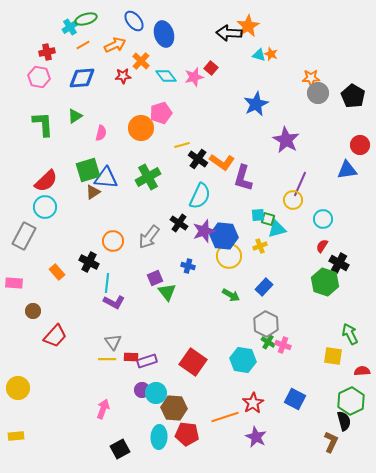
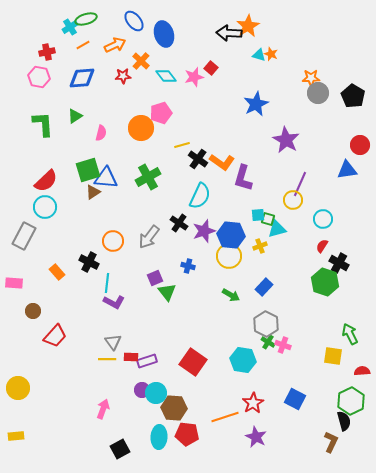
blue hexagon at (224, 236): moved 7 px right, 1 px up
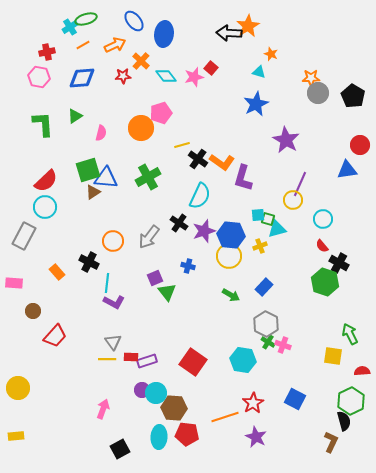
blue ellipse at (164, 34): rotated 25 degrees clockwise
cyan triangle at (259, 55): moved 17 px down
red semicircle at (322, 246): rotated 72 degrees counterclockwise
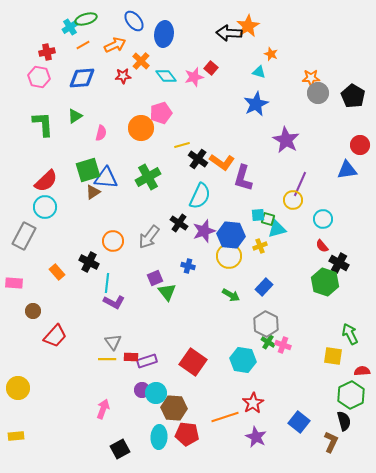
blue square at (295, 399): moved 4 px right, 23 px down; rotated 10 degrees clockwise
green hexagon at (351, 401): moved 6 px up
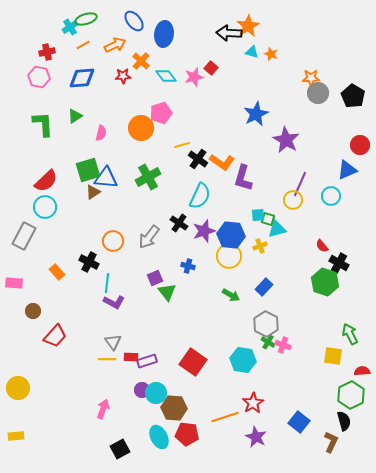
cyan triangle at (259, 72): moved 7 px left, 20 px up
blue star at (256, 104): moved 10 px down
blue triangle at (347, 170): rotated 15 degrees counterclockwise
cyan circle at (323, 219): moved 8 px right, 23 px up
cyan ellipse at (159, 437): rotated 30 degrees counterclockwise
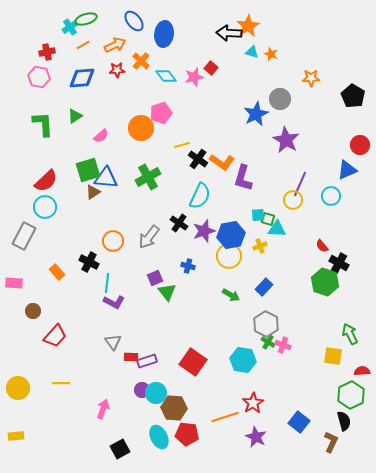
red star at (123, 76): moved 6 px left, 6 px up
gray circle at (318, 93): moved 38 px left, 6 px down
pink semicircle at (101, 133): moved 3 px down; rotated 35 degrees clockwise
cyan triangle at (277, 229): rotated 18 degrees clockwise
blue hexagon at (231, 235): rotated 16 degrees counterclockwise
yellow line at (107, 359): moved 46 px left, 24 px down
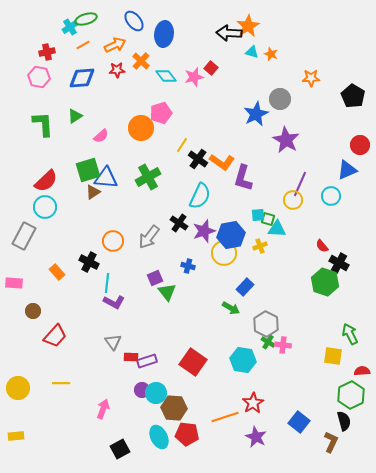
yellow line at (182, 145): rotated 42 degrees counterclockwise
yellow circle at (229, 256): moved 5 px left, 3 px up
blue rectangle at (264, 287): moved 19 px left
green arrow at (231, 295): moved 13 px down
pink cross at (283, 345): rotated 14 degrees counterclockwise
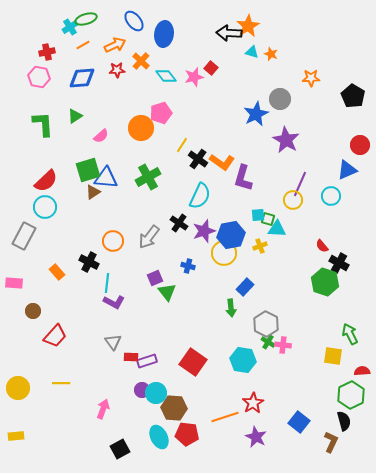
green arrow at (231, 308): rotated 54 degrees clockwise
